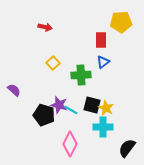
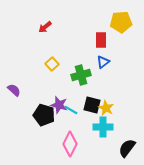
red arrow: rotated 128 degrees clockwise
yellow square: moved 1 px left, 1 px down
green cross: rotated 12 degrees counterclockwise
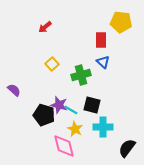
yellow pentagon: rotated 10 degrees clockwise
blue triangle: rotated 40 degrees counterclockwise
yellow star: moved 31 px left, 21 px down
pink diamond: moved 6 px left, 2 px down; rotated 40 degrees counterclockwise
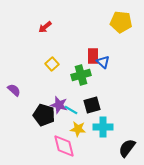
red rectangle: moved 8 px left, 16 px down
black square: rotated 30 degrees counterclockwise
yellow star: moved 3 px right; rotated 21 degrees counterclockwise
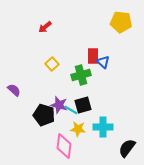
black square: moved 9 px left
pink diamond: rotated 20 degrees clockwise
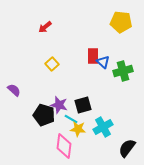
green cross: moved 42 px right, 4 px up
cyan line: moved 9 px down
cyan cross: rotated 30 degrees counterclockwise
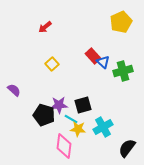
yellow pentagon: rotated 30 degrees counterclockwise
red rectangle: rotated 42 degrees counterclockwise
purple star: rotated 18 degrees counterclockwise
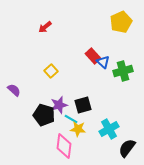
yellow square: moved 1 px left, 7 px down
purple star: rotated 12 degrees counterclockwise
cyan cross: moved 6 px right, 2 px down
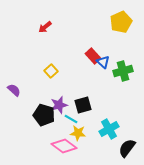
yellow star: moved 4 px down
pink diamond: rotated 60 degrees counterclockwise
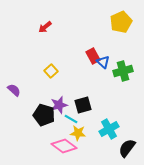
red rectangle: rotated 14 degrees clockwise
